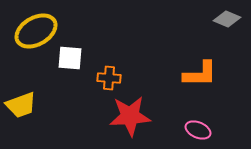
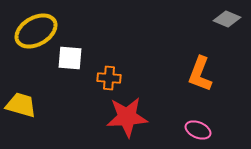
orange L-shape: rotated 111 degrees clockwise
yellow trapezoid: rotated 144 degrees counterclockwise
red star: moved 3 px left, 1 px down
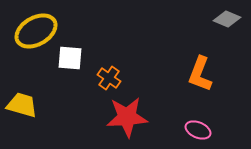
orange cross: rotated 30 degrees clockwise
yellow trapezoid: moved 1 px right
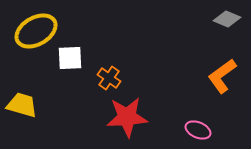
white square: rotated 8 degrees counterclockwise
orange L-shape: moved 22 px right, 2 px down; rotated 33 degrees clockwise
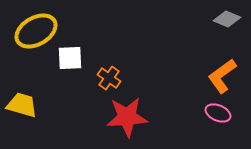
pink ellipse: moved 20 px right, 17 px up
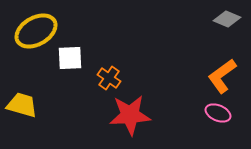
red star: moved 3 px right, 2 px up
